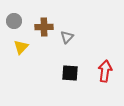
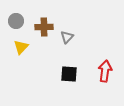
gray circle: moved 2 px right
black square: moved 1 px left, 1 px down
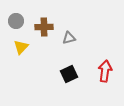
gray triangle: moved 2 px right, 1 px down; rotated 32 degrees clockwise
black square: rotated 30 degrees counterclockwise
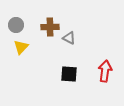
gray circle: moved 4 px down
brown cross: moved 6 px right
gray triangle: rotated 40 degrees clockwise
black square: rotated 30 degrees clockwise
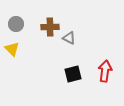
gray circle: moved 1 px up
yellow triangle: moved 9 px left, 2 px down; rotated 28 degrees counterclockwise
black square: moved 4 px right; rotated 18 degrees counterclockwise
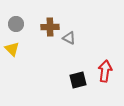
black square: moved 5 px right, 6 px down
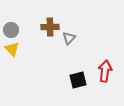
gray circle: moved 5 px left, 6 px down
gray triangle: rotated 48 degrees clockwise
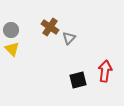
brown cross: rotated 36 degrees clockwise
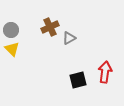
brown cross: rotated 30 degrees clockwise
gray triangle: rotated 16 degrees clockwise
red arrow: moved 1 px down
